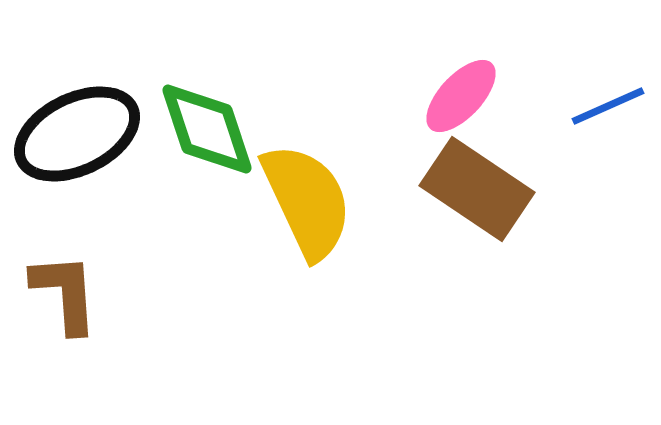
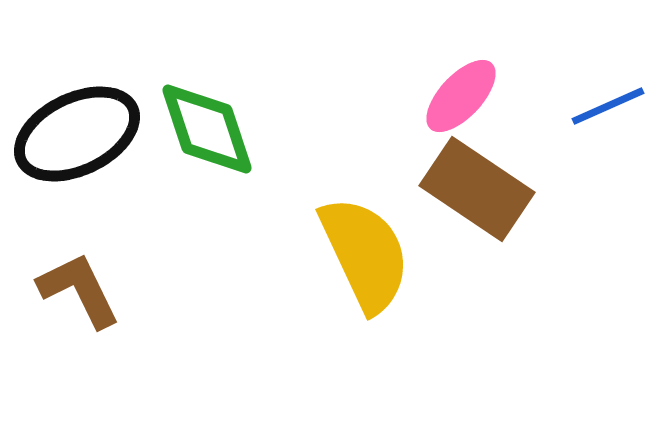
yellow semicircle: moved 58 px right, 53 px down
brown L-shape: moved 14 px right, 3 px up; rotated 22 degrees counterclockwise
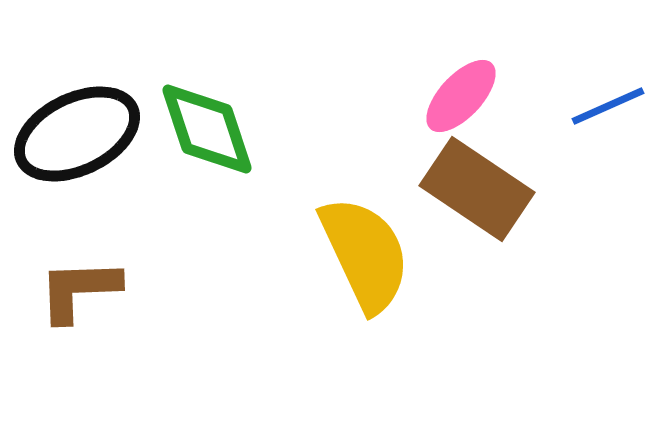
brown L-shape: rotated 66 degrees counterclockwise
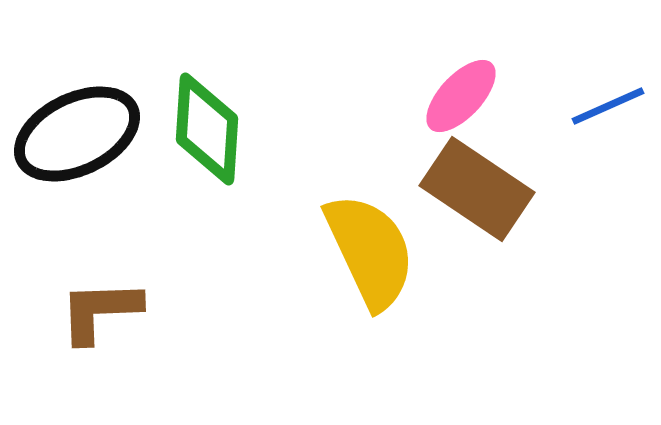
green diamond: rotated 22 degrees clockwise
yellow semicircle: moved 5 px right, 3 px up
brown L-shape: moved 21 px right, 21 px down
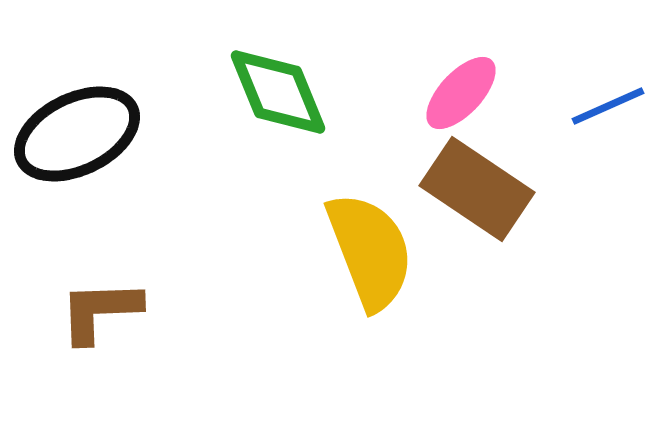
pink ellipse: moved 3 px up
green diamond: moved 71 px right, 37 px up; rotated 26 degrees counterclockwise
yellow semicircle: rotated 4 degrees clockwise
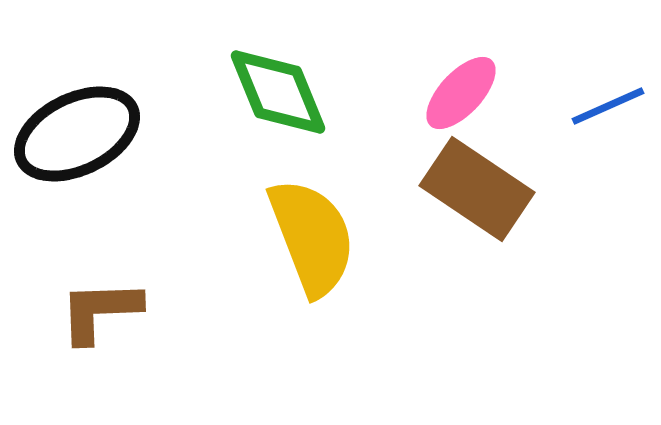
yellow semicircle: moved 58 px left, 14 px up
